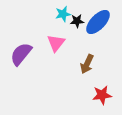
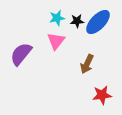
cyan star: moved 6 px left, 4 px down
pink triangle: moved 2 px up
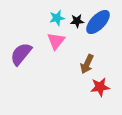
red star: moved 2 px left, 8 px up
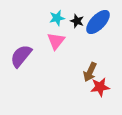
black star: rotated 24 degrees clockwise
purple semicircle: moved 2 px down
brown arrow: moved 3 px right, 8 px down
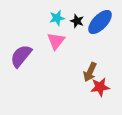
blue ellipse: moved 2 px right
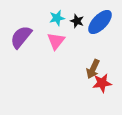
purple semicircle: moved 19 px up
brown arrow: moved 3 px right, 3 px up
red star: moved 2 px right, 4 px up
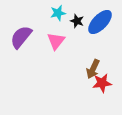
cyan star: moved 1 px right, 5 px up
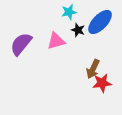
cyan star: moved 11 px right, 1 px up
black star: moved 1 px right, 9 px down
purple semicircle: moved 7 px down
pink triangle: rotated 36 degrees clockwise
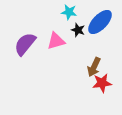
cyan star: rotated 21 degrees clockwise
purple semicircle: moved 4 px right
brown arrow: moved 1 px right, 2 px up
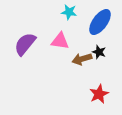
blue ellipse: rotated 8 degrees counterclockwise
black star: moved 21 px right, 22 px down
pink triangle: moved 4 px right; rotated 24 degrees clockwise
brown arrow: moved 12 px left, 8 px up; rotated 48 degrees clockwise
red star: moved 3 px left, 11 px down; rotated 18 degrees counterclockwise
